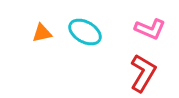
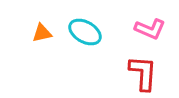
red L-shape: rotated 27 degrees counterclockwise
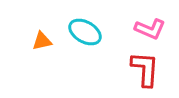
orange triangle: moved 8 px down
red L-shape: moved 2 px right, 4 px up
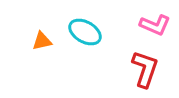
pink L-shape: moved 5 px right, 4 px up
red L-shape: rotated 15 degrees clockwise
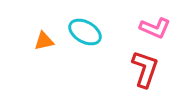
pink L-shape: moved 3 px down
orange triangle: moved 2 px right
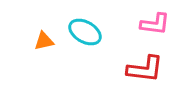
pink L-shape: moved 4 px up; rotated 16 degrees counterclockwise
red L-shape: rotated 78 degrees clockwise
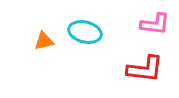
cyan ellipse: rotated 16 degrees counterclockwise
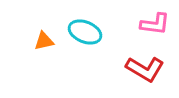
cyan ellipse: rotated 8 degrees clockwise
red L-shape: rotated 24 degrees clockwise
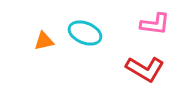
cyan ellipse: moved 1 px down
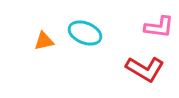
pink L-shape: moved 4 px right, 3 px down
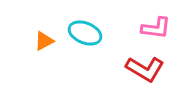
pink L-shape: moved 3 px left, 1 px down
orange triangle: rotated 15 degrees counterclockwise
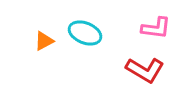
red L-shape: moved 1 px down
